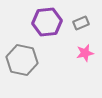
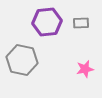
gray rectangle: rotated 21 degrees clockwise
pink star: moved 16 px down
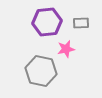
gray hexagon: moved 19 px right, 11 px down
pink star: moved 19 px left, 20 px up
